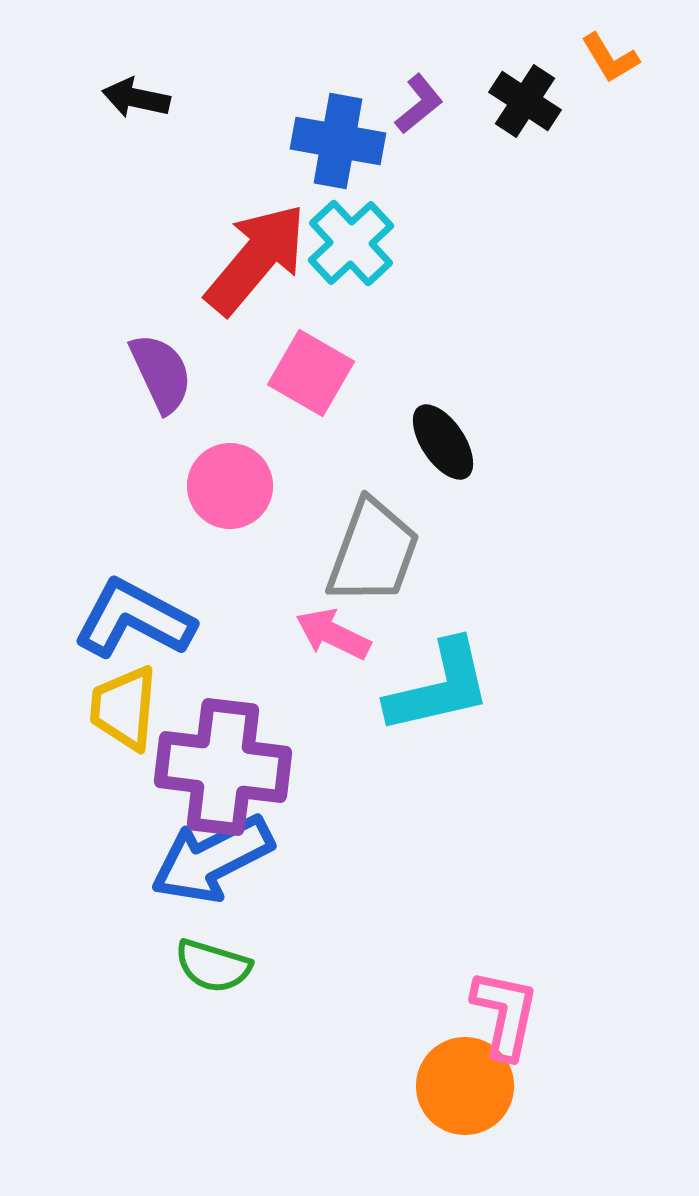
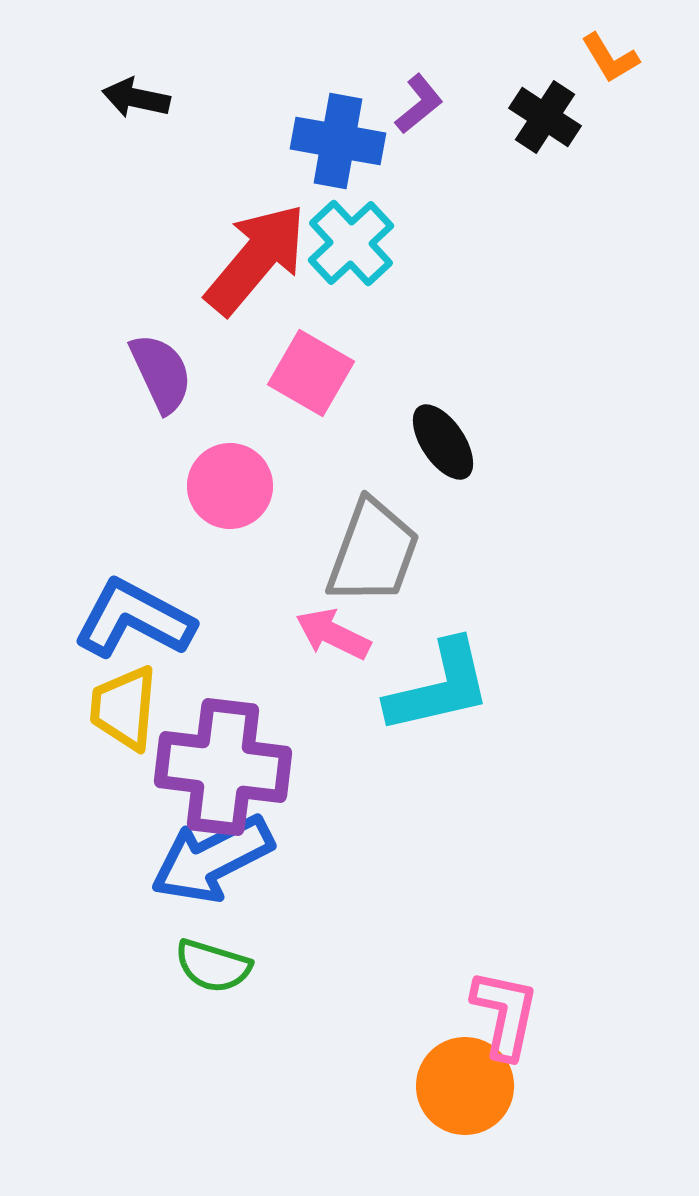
black cross: moved 20 px right, 16 px down
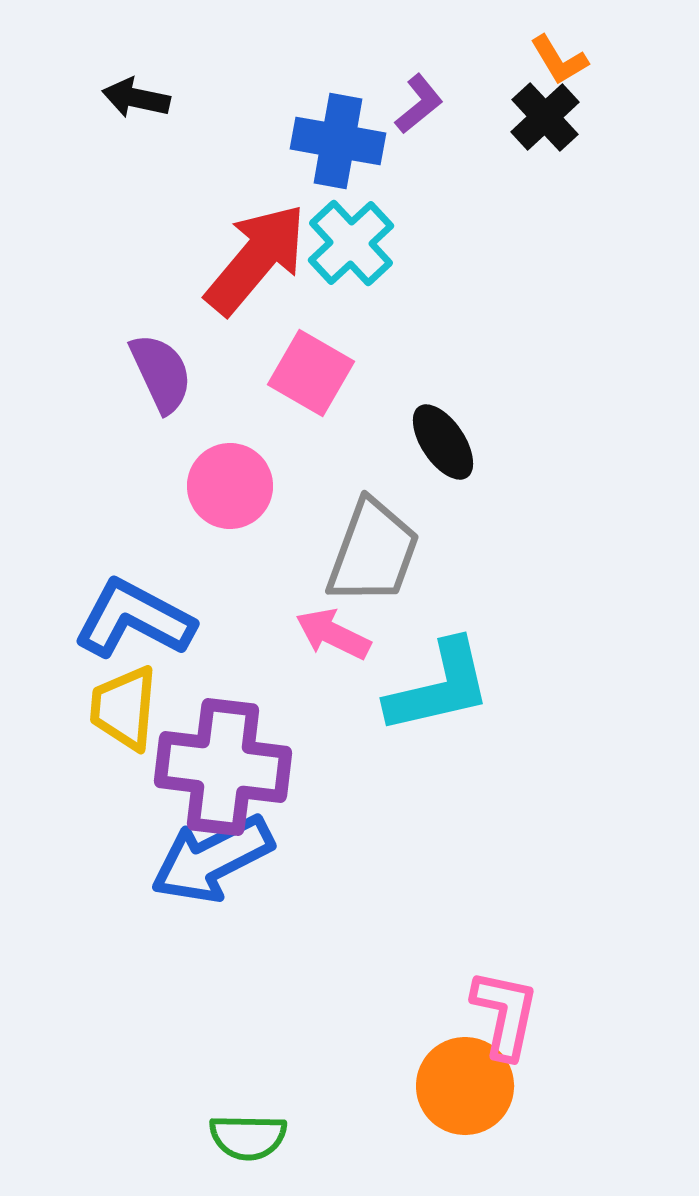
orange L-shape: moved 51 px left, 2 px down
black cross: rotated 14 degrees clockwise
green semicircle: moved 35 px right, 171 px down; rotated 16 degrees counterclockwise
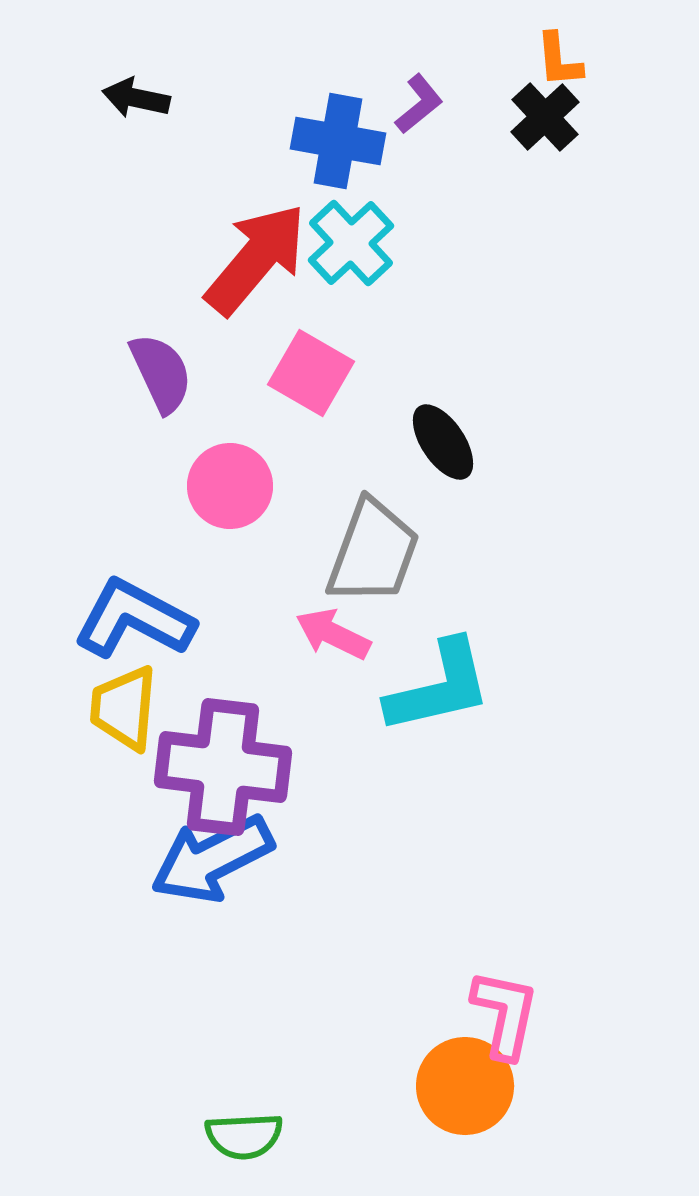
orange L-shape: rotated 26 degrees clockwise
green semicircle: moved 4 px left, 1 px up; rotated 4 degrees counterclockwise
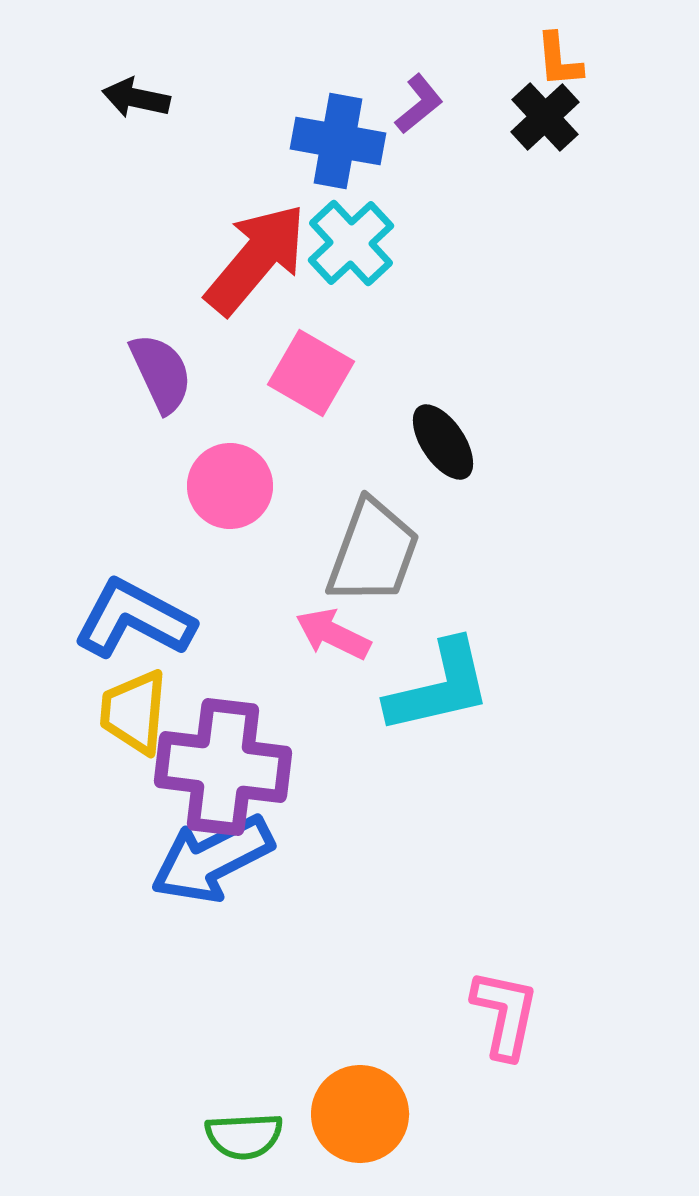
yellow trapezoid: moved 10 px right, 4 px down
orange circle: moved 105 px left, 28 px down
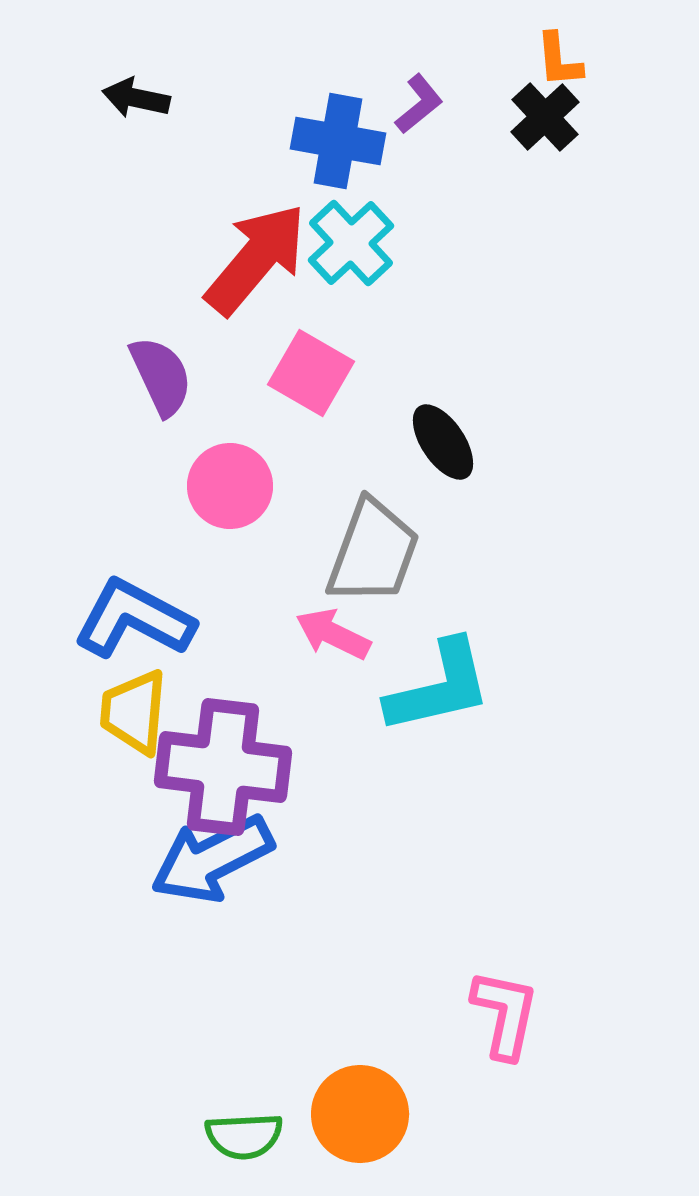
purple semicircle: moved 3 px down
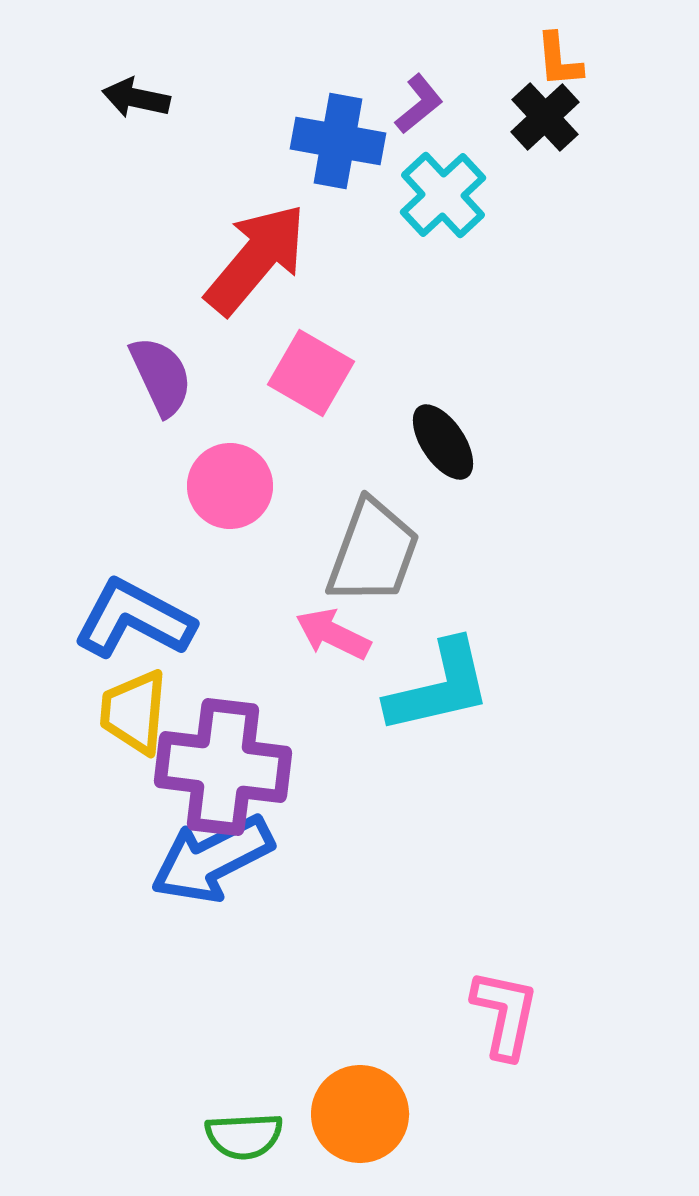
cyan cross: moved 92 px right, 48 px up
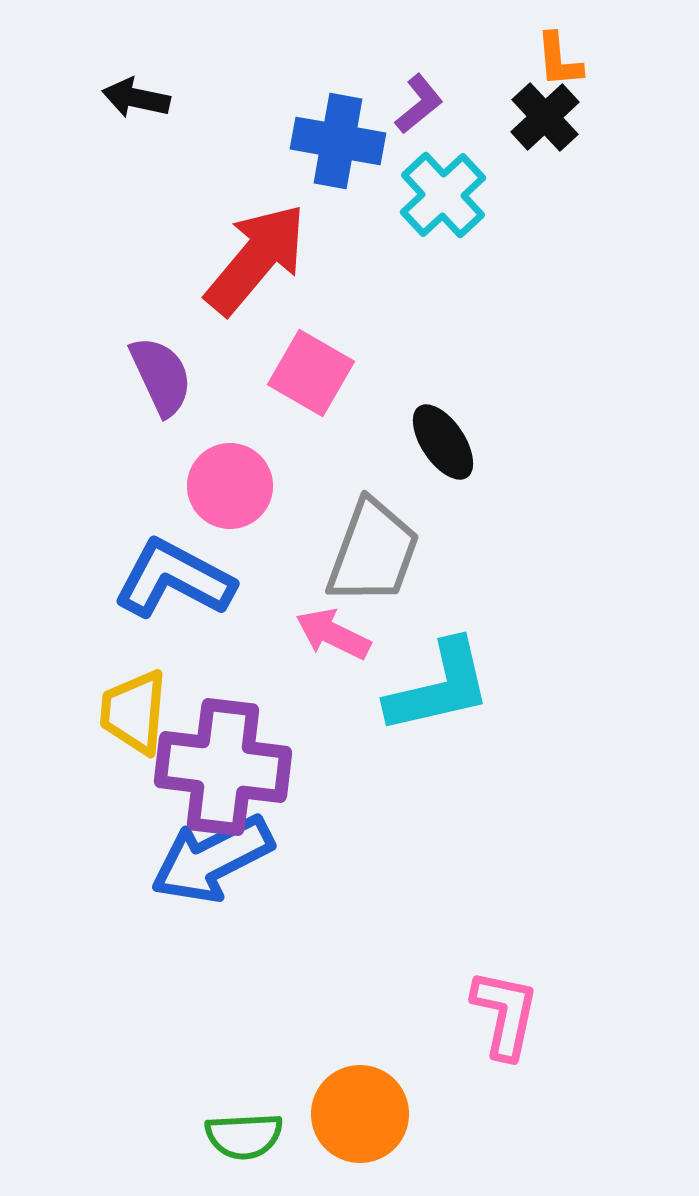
blue L-shape: moved 40 px right, 40 px up
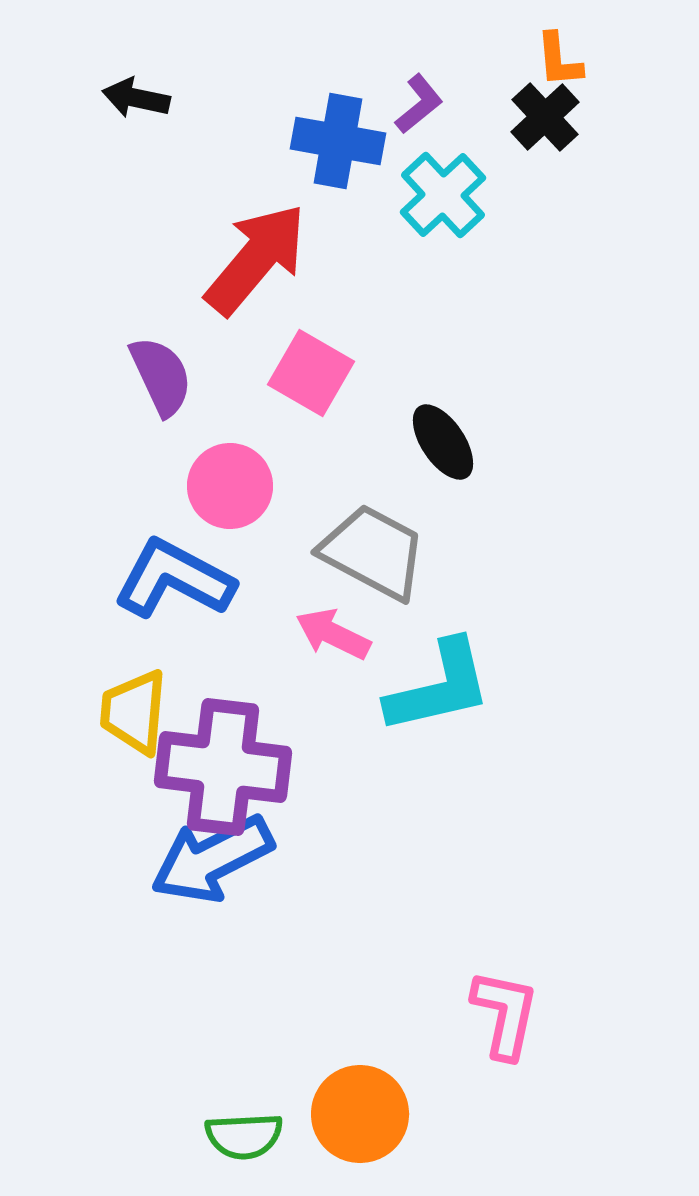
gray trapezoid: rotated 82 degrees counterclockwise
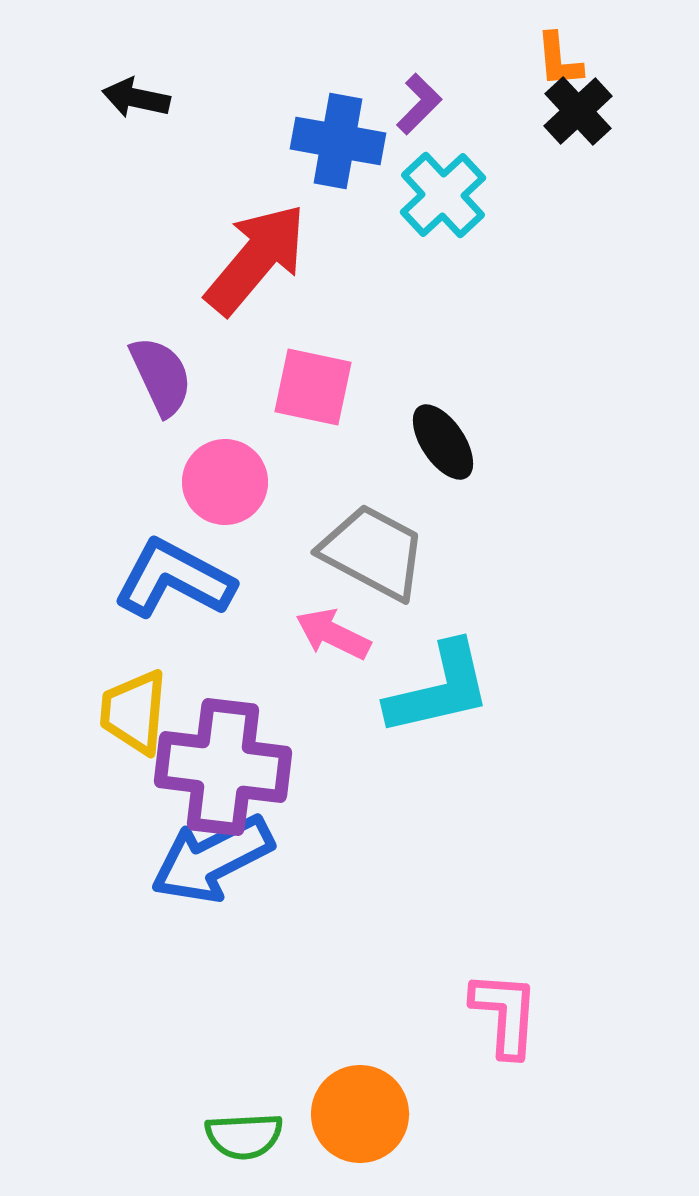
purple L-shape: rotated 6 degrees counterclockwise
black cross: moved 33 px right, 6 px up
pink square: moved 2 px right, 14 px down; rotated 18 degrees counterclockwise
pink circle: moved 5 px left, 4 px up
cyan L-shape: moved 2 px down
pink L-shape: rotated 8 degrees counterclockwise
